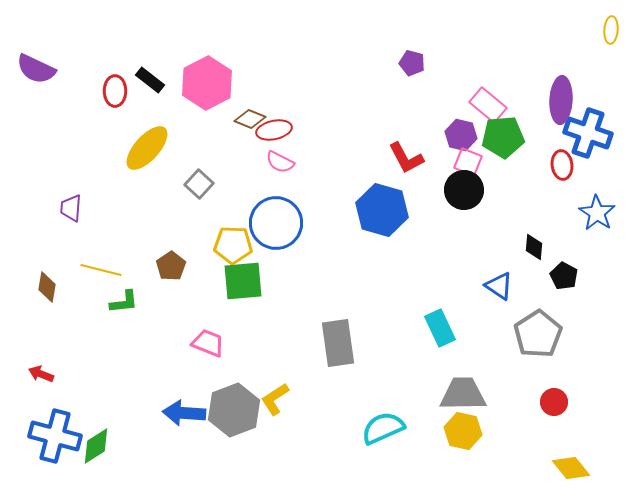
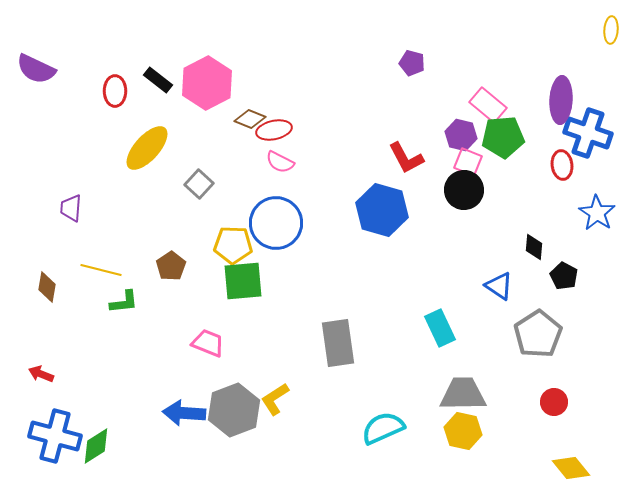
black rectangle at (150, 80): moved 8 px right
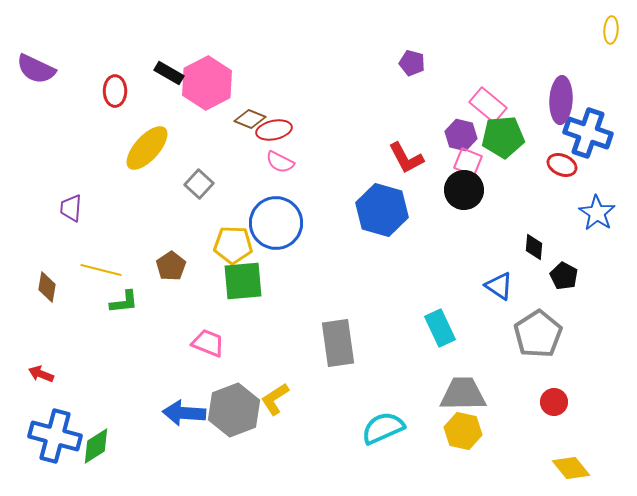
black rectangle at (158, 80): moved 11 px right, 7 px up; rotated 8 degrees counterclockwise
red ellipse at (562, 165): rotated 60 degrees counterclockwise
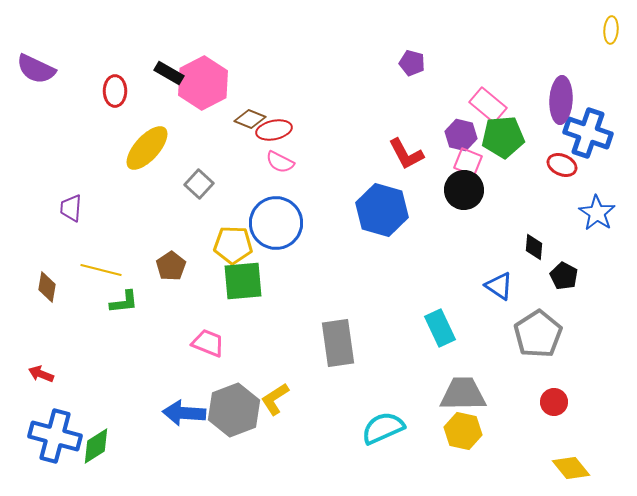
pink hexagon at (207, 83): moved 4 px left
red L-shape at (406, 158): moved 4 px up
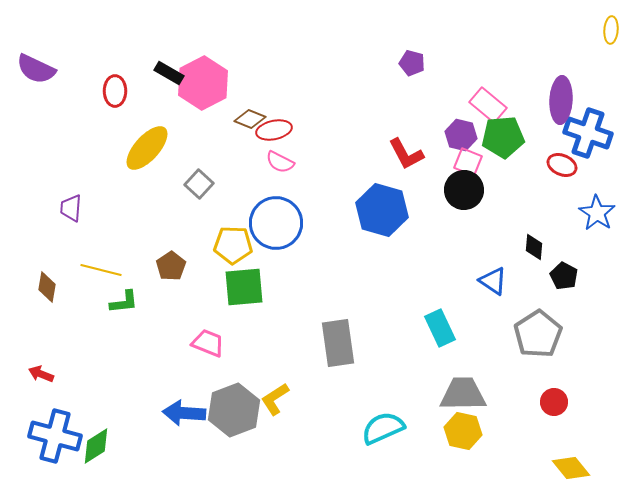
green square at (243, 281): moved 1 px right, 6 px down
blue triangle at (499, 286): moved 6 px left, 5 px up
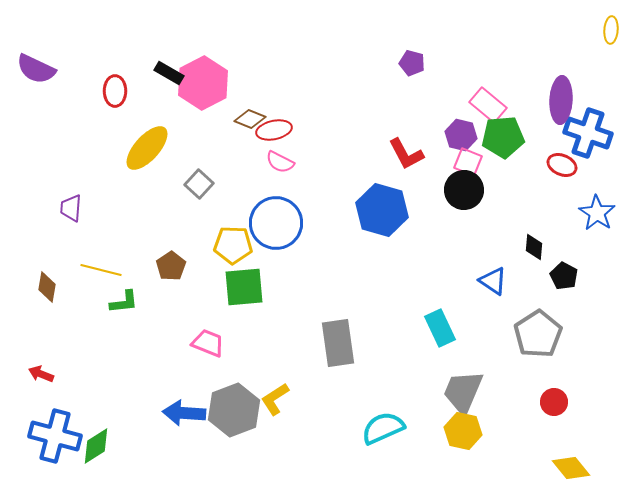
gray trapezoid at (463, 394): moved 2 px up; rotated 66 degrees counterclockwise
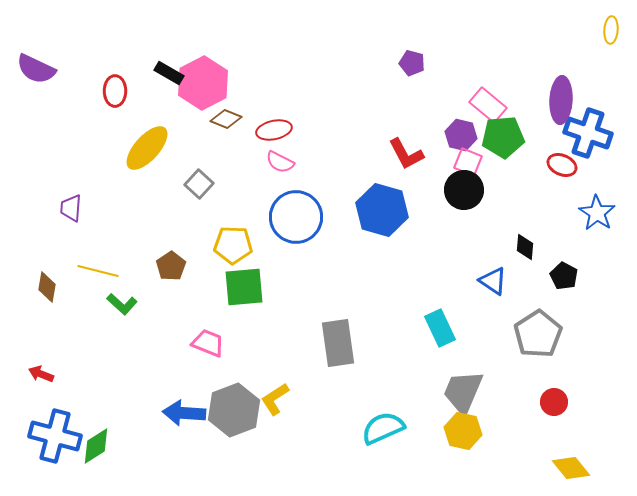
brown diamond at (250, 119): moved 24 px left
blue circle at (276, 223): moved 20 px right, 6 px up
black diamond at (534, 247): moved 9 px left
yellow line at (101, 270): moved 3 px left, 1 px down
green L-shape at (124, 302): moved 2 px left, 2 px down; rotated 48 degrees clockwise
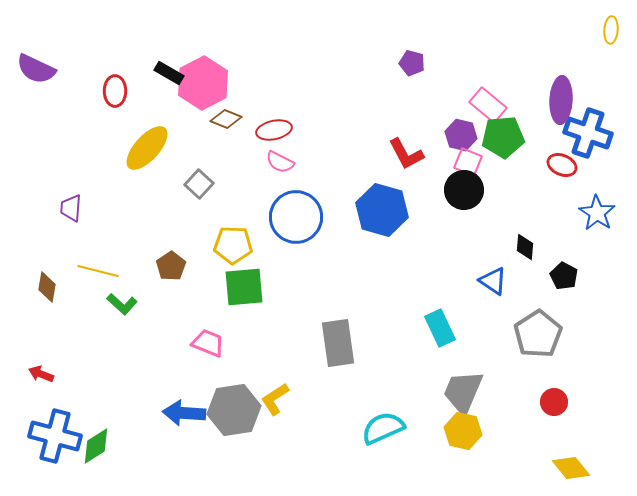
gray hexagon at (234, 410): rotated 12 degrees clockwise
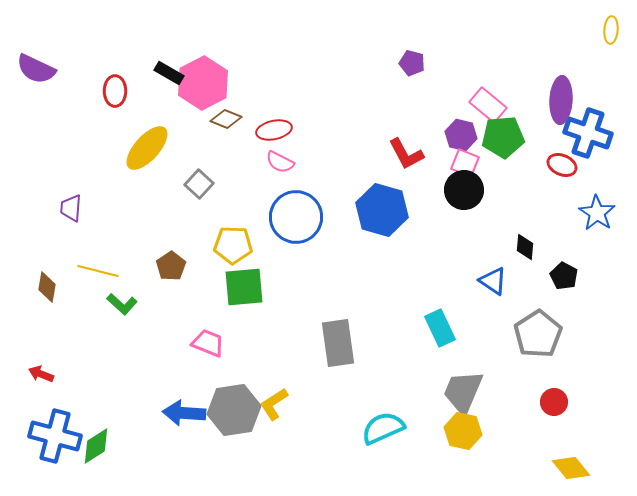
pink square at (468, 162): moved 3 px left, 1 px down
yellow L-shape at (275, 399): moved 1 px left, 5 px down
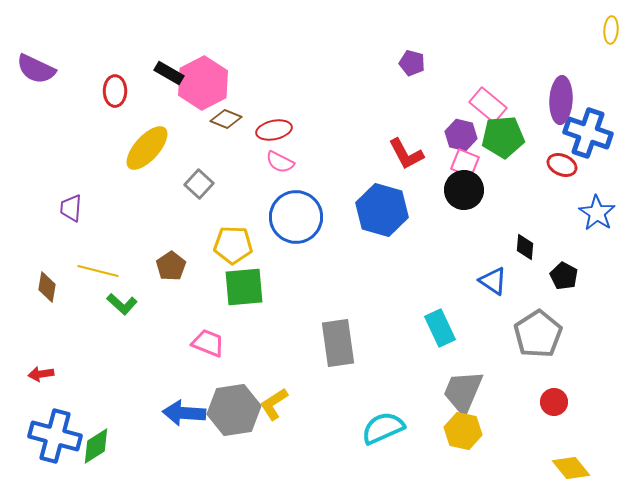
red arrow at (41, 374): rotated 30 degrees counterclockwise
